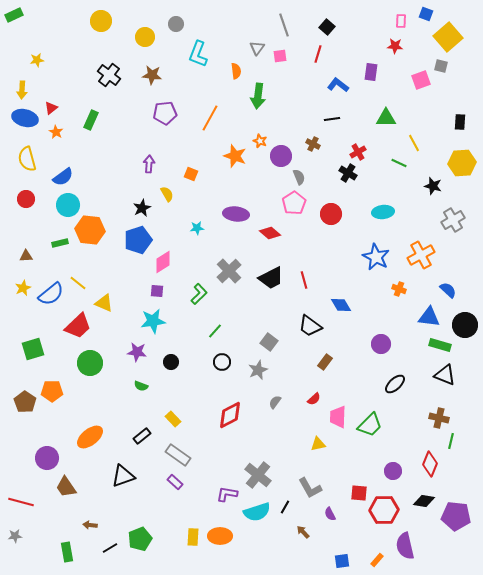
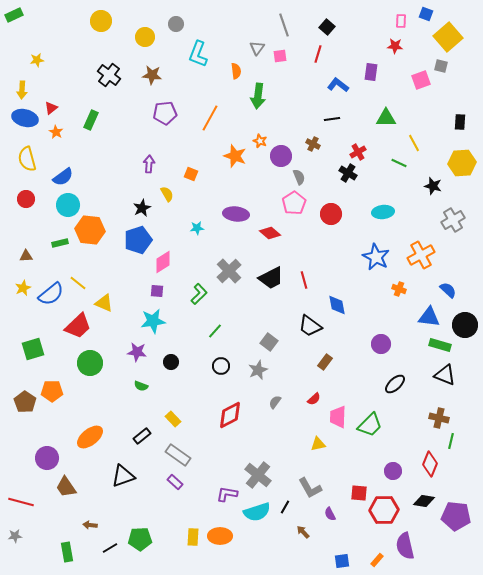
blue diamond at (341, 305): moved 4 px left; rotated 20 degrees clockwise
black circle at (222, 362): moved 1 px left, 4 px down
green pentagon at (140, 539): rotated 20 degrees clockwise
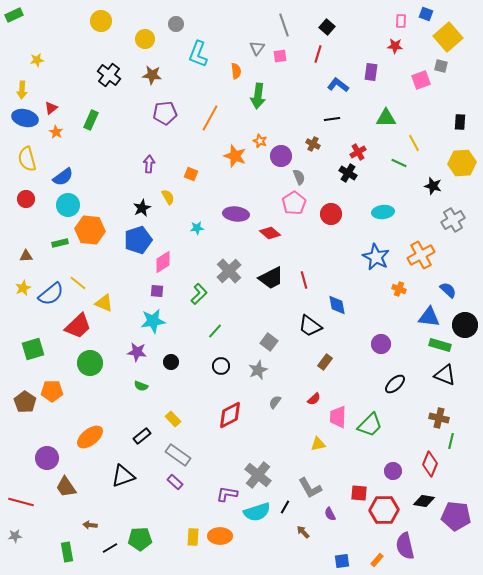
yellow circle at (145, 37): moved 2 px down
yellow semicircle at (167, 194): moved 1 px right, 3 px down
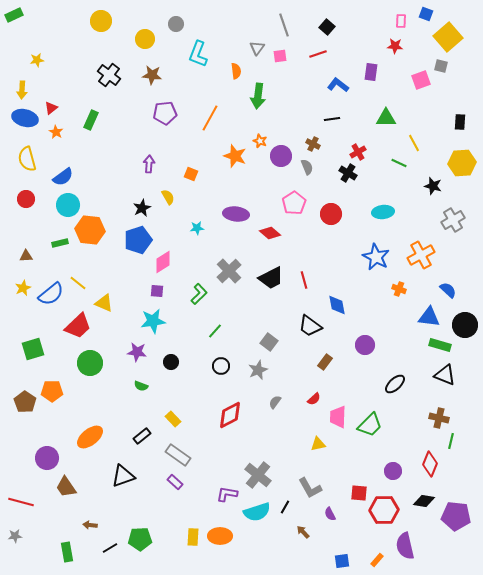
red line at (318, 54): rotated 54 degrees clockwise
gray semicircle at (299, 177): moved 8 px right, 10 px up
purple circle at (381, 344): moved 16 px left, 1 px down
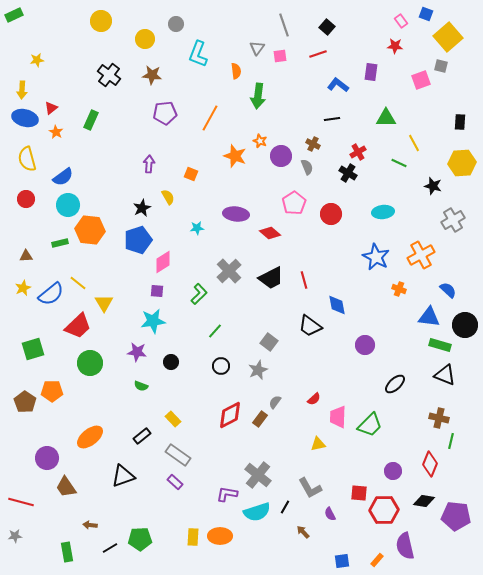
pink rectangle at (401, 21): rotated 40 degrees counterclockwise
yellow triangle at (104, 303): rotated 36 degrees clockwise
brown rectangle at (325, 362): moved 65 px left, 57 px down
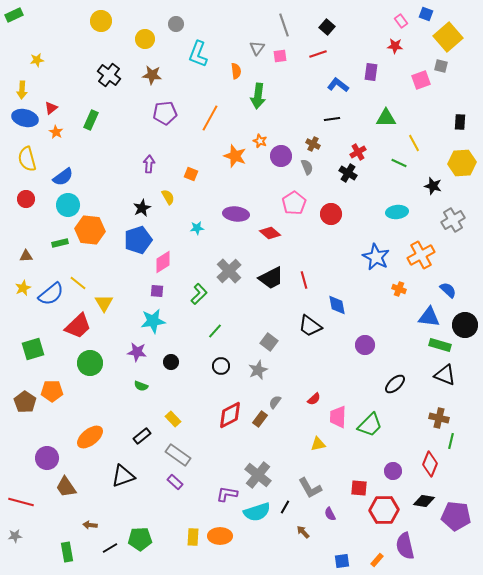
cyan ellipse at (383, 212): moved 14 px right
red square at (359, 493): moved 5 px up
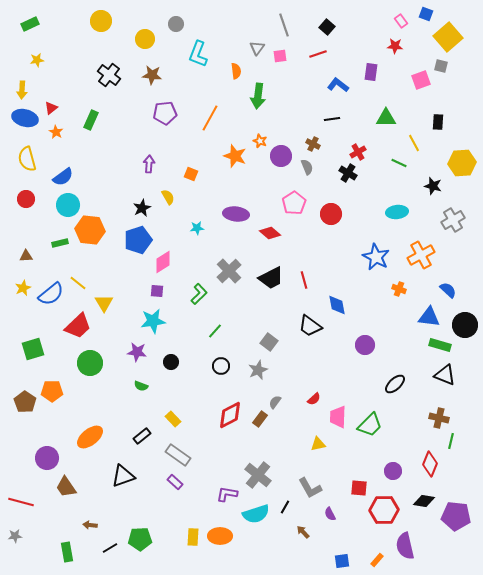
green rectangle at (14, 15): moved 16 px right, 9 px down
black rectangle at (460, 122): moved 22 px left
cyan semicircle at (257, 512): moved 1 px left, 2 px down
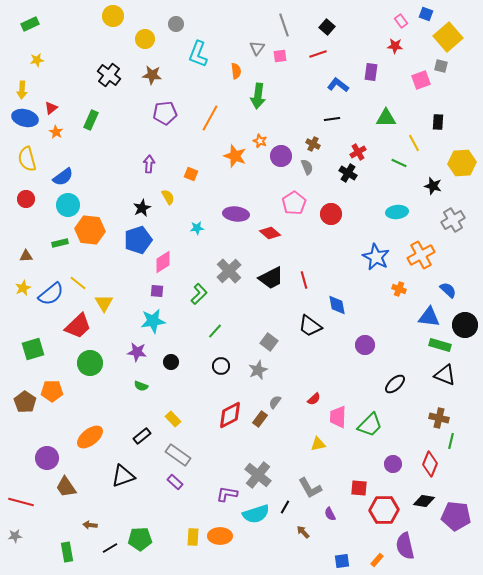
yellow circle at (101, 21): moved 12 px right, 5 px up
purple circle at (393, 471): moved 7 px up
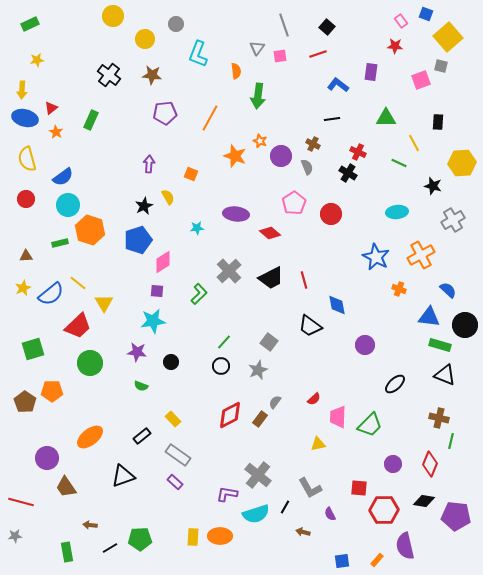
red cross at (358, 152): rotated 35 degrees counterclockwise
black star at (142, 208): moved 2 px right, 2 px up
orange hexagon at (90, 230): rotated 12 degrees clockwise
green line at (215, 331): moved 9 px right, 11 px down
brown arrow at (303, 532): rotated 32 degrees counterclockwise
